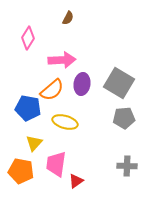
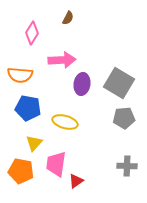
pink diamond: moved 4 px right, 5 px up
orange semicircle: moved 32 px left, 15 px up; rotated 45 degrees clockwise
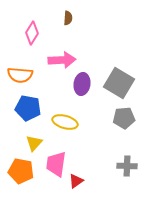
brown semicircle: rotated 24 degrees counterclockwise
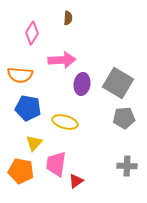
gray square: moved 1 px left
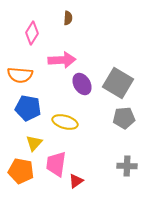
purple ellipse: rotated 40 degrees counterclockwise
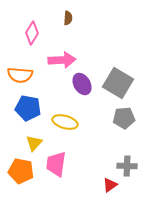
red triangle: moved 34 px right, 4 px down
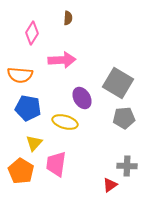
purple ellipse: moved 14 px down
orange pentagon: rotated 20 degrees clockwise
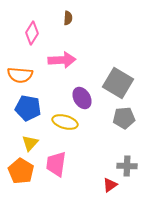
yellow triangle: moved 4 px left
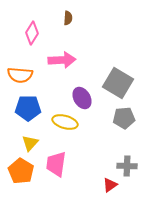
blue pentagon: rotated 10 degrees counterclockwise
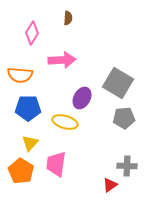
purple ellipse: rotated 60 degrees clockwise
